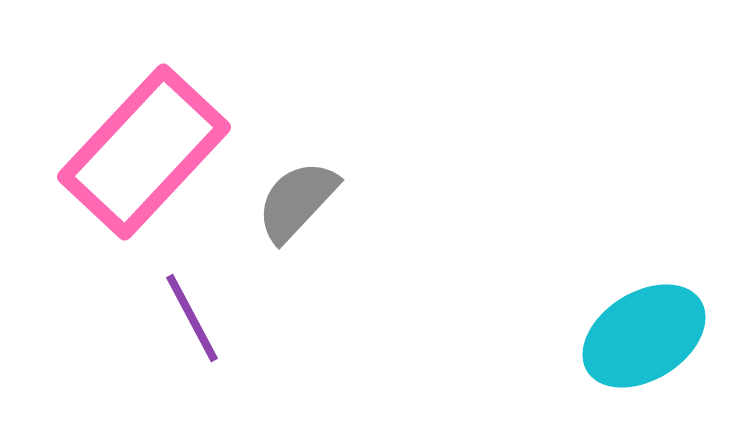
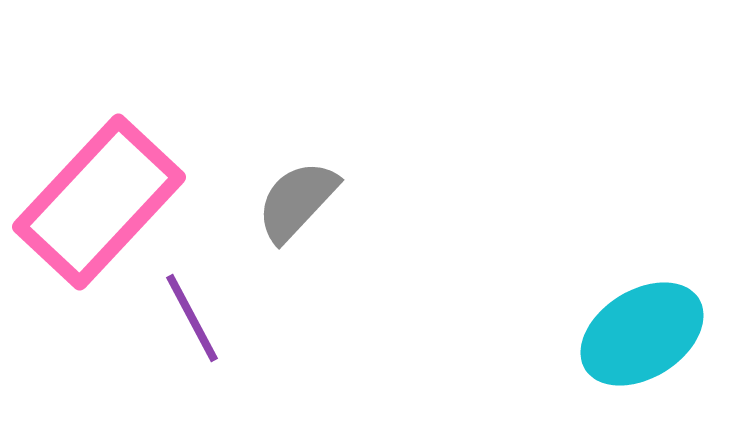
pink rectangle: moved 45 px left, 50 px down
cyan ellipse: moved 2 px left, 2 px up
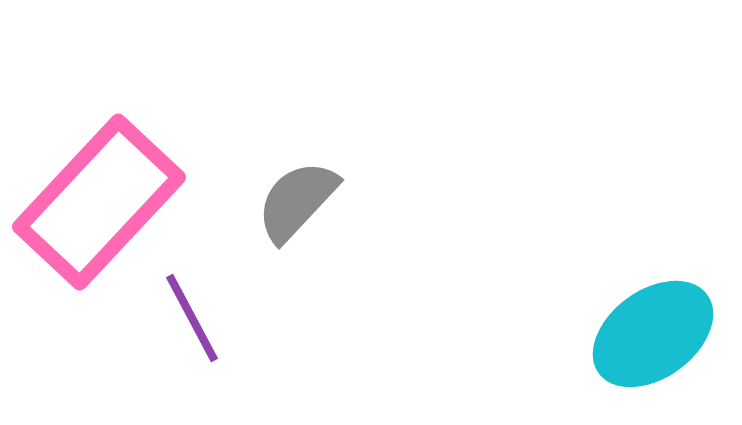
cyan ellipse: moved 11 px right; rotated 4 degrees counterclockwise
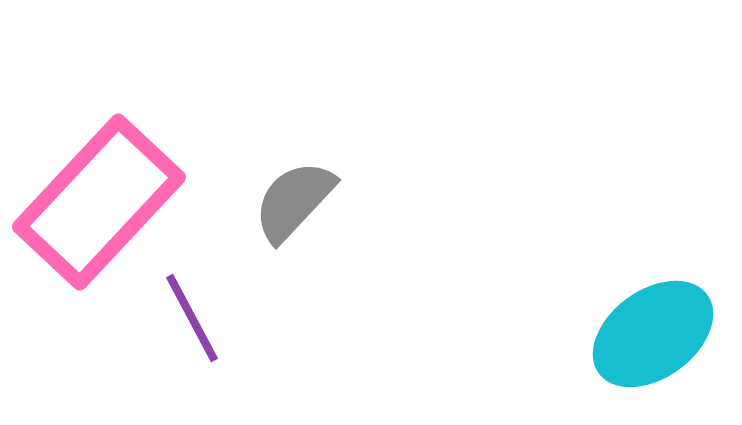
gray semicircle: moved 3 px left
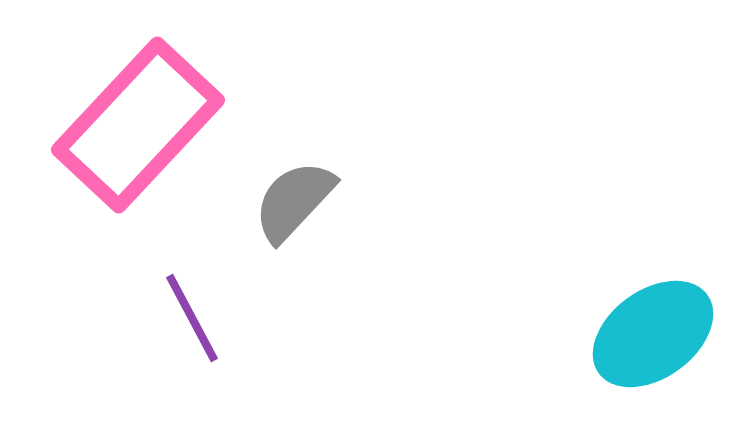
pink rectangle: moved 39 px right, 77 px up
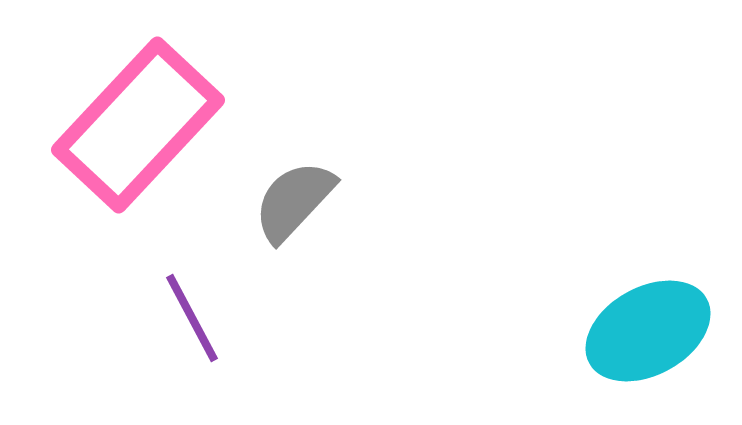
cyan ellipse: moved 5 px left, 3 px up; rotated 7 degrees clockwise
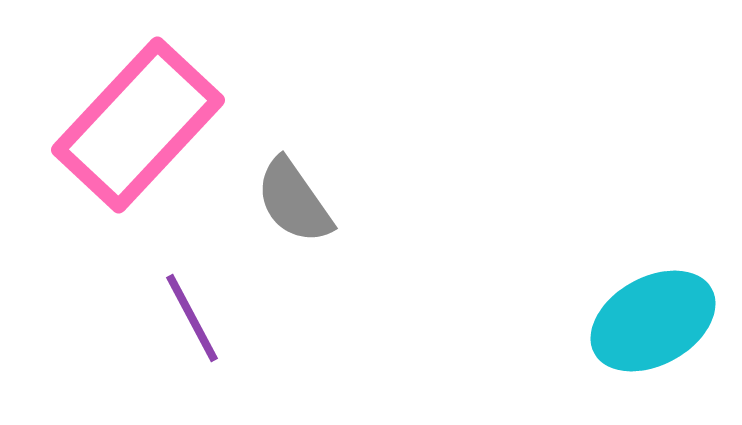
gray semicircle: rotated 78 degrees counterclockwise
cyan ellipse: moved 5 px right, 10 px up
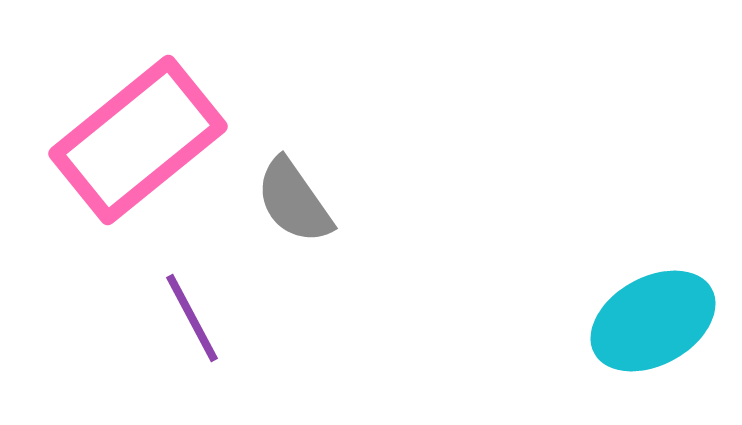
pink rectangle: moved 15 px down; rotated 8 degrees clockwise
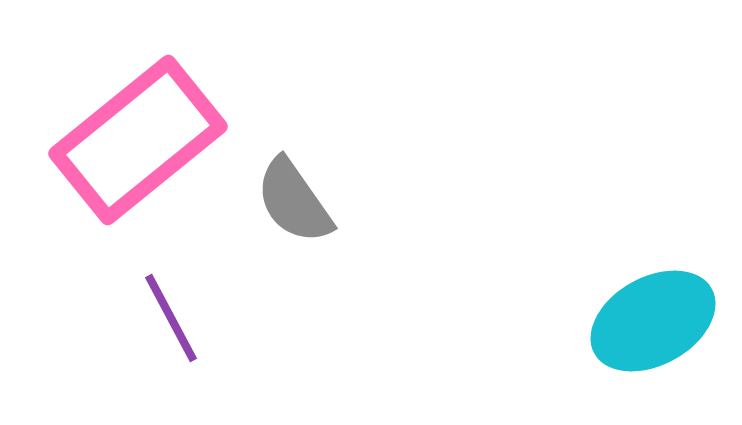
purple line: moved 21 px left
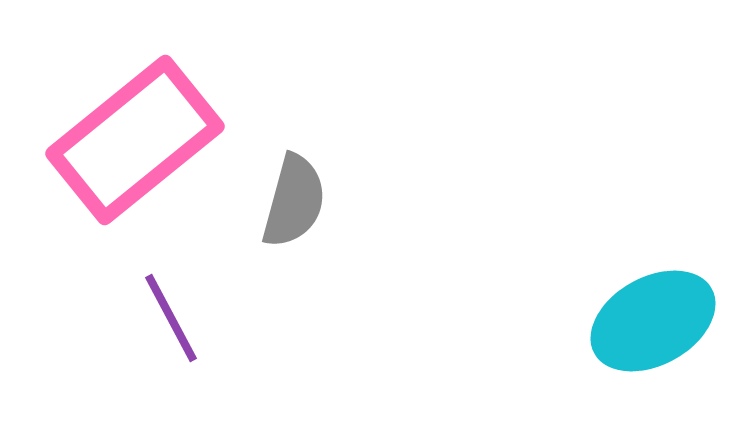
pink rectangle: moved 3 px left
gray semicircle: rotated 130 degrees counterclockwise
